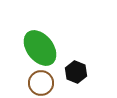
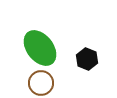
black hexagon: moved 11 px right, 13 px up
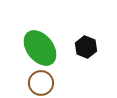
black hexagon: moved 1 px left, 12 px up
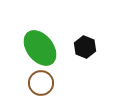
black hexagon: moved 1 px left
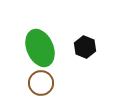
green ellipse: rotated 15 degrees clockwise
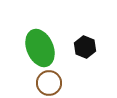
brown circle: moved 8 px right
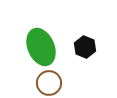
green ellipse: moved 1 px right, 1 px up
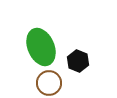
black hexagon: moved 7 px left, 14 px down
